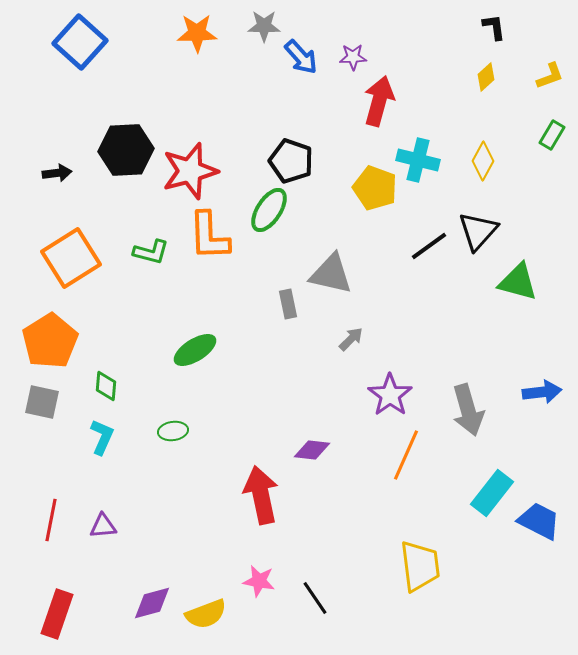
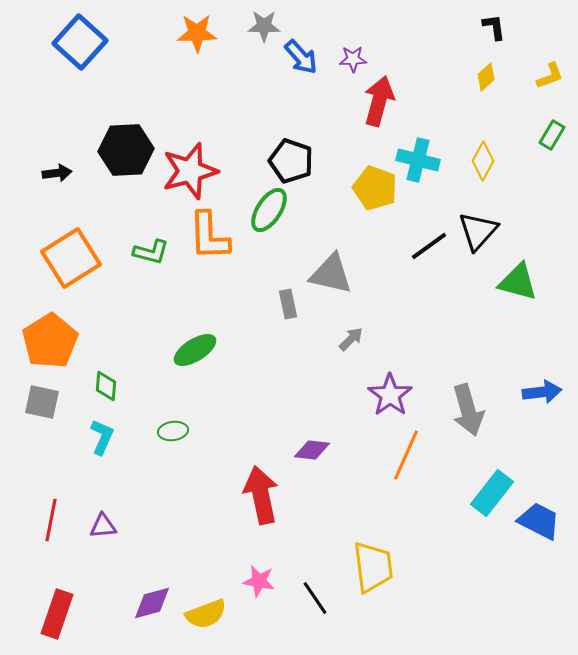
purple star at (353, 57): moved 2 px down
yellow trapezoid at (420, 566): moved 47 px left, 1 px down
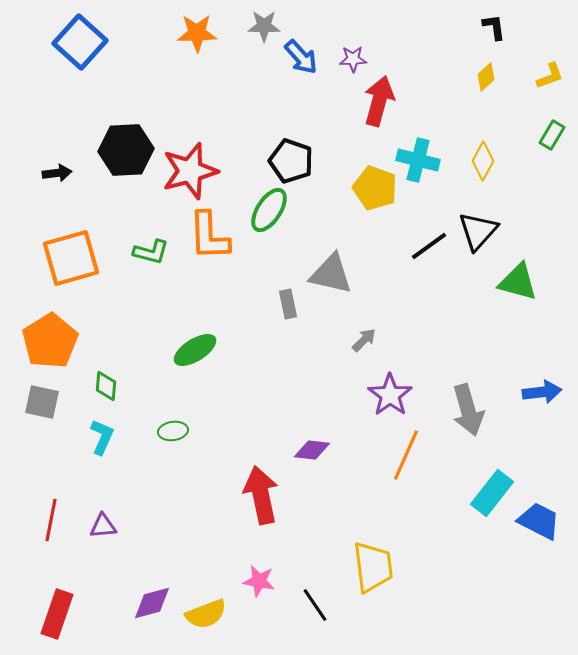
orange square at (71, 258): rotated 16 degrees clockwise
gray arrow at (351, 339): moved 13 px right, 1 px down
black line at (315, 598): moved 7 px down
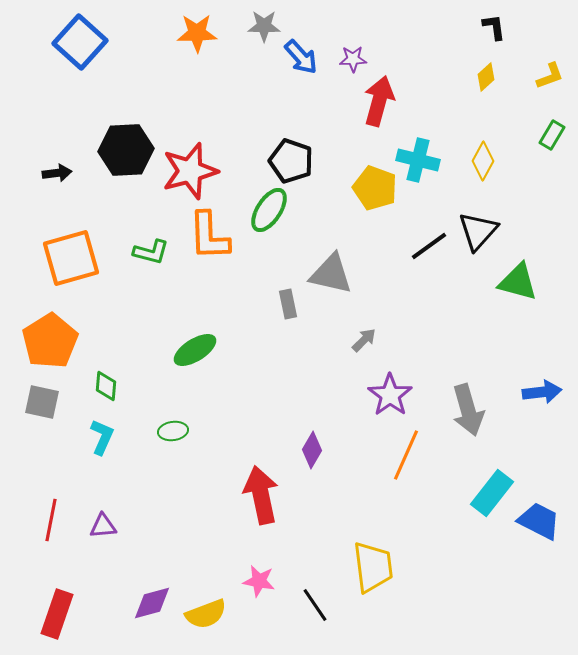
purple diamond at (312, 450): rotated 66 degrees counterclockwise
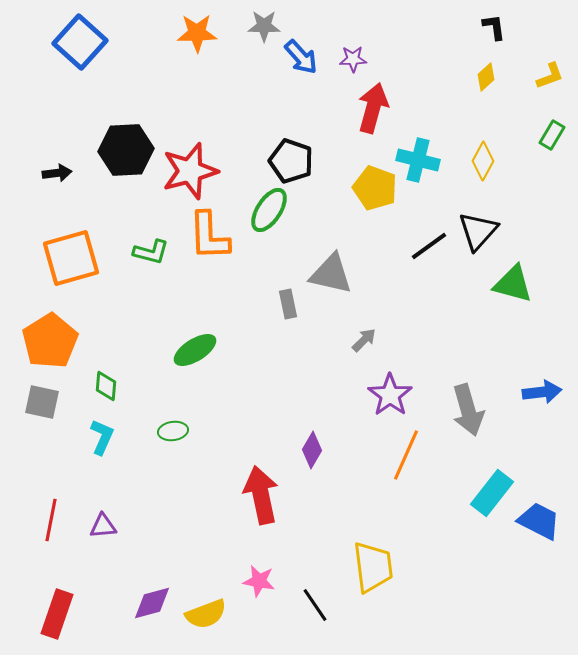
red arrow at (379, 101): moved 6 px left, 7 px down
green triangle at (518, 282): moved 5 px left, 2 px down
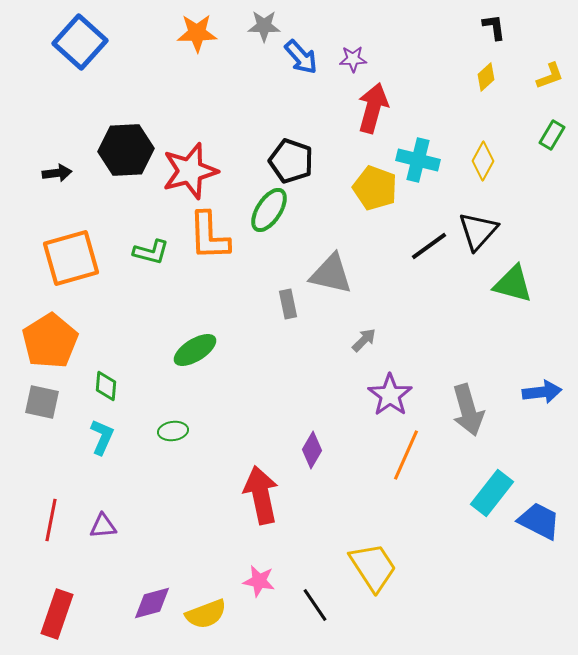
yellow trapezoid at (373, 567): rotated 26 degrees counterclockwise
